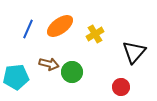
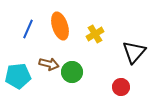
orange ellipse: rotated 72 degrees counterclockwise
cyan pentagon: moved 2 px right, 1 px up
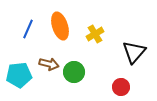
green circle: moved 2 px right
cyan pentagon: moved 1 px right, 1 px up
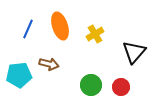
green circle: moved 17 px right, 13 px down
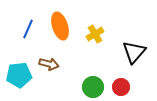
green circle: moved 2 px right, 2 px down
